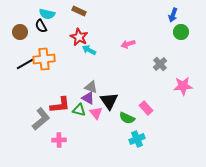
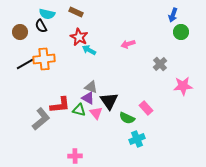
brown rectangle: moved 3 px left, 1 px down
pink cross: moved 16 px right, 16 px down
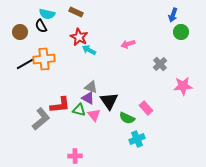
pink triangle: moved 2 px left, 2 px down
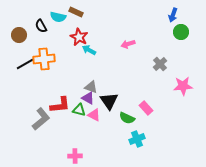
cyan semicircle: moved 11 px right, 3 px down
brown circle: moved 1 px left, 3 px down
pink triangle: rotated 24 degrees counterclockwise
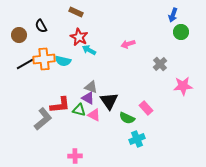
cyan semicircle: moved 5 px right, 44 px down
gray L-shape: moved 2 px right
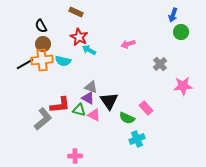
brown circle: moved 24 px right, 9 px down
orange cross: moved 2 px left, 1 px down
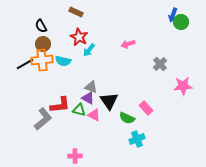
green circle: moved 10 px up
cyan arrow: rotated 80 degrees counterclockwise
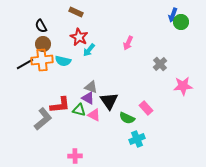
pink arrow: moved 1 px up; rotated 48 degrees counterclockwise
